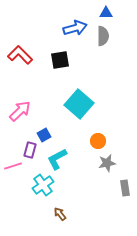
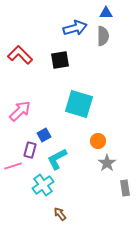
cyan square: rotated 24 degrees counterclockwise
gray star: rotated 24 degrees counterclockwise
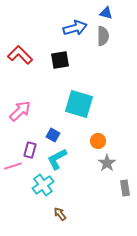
blue triangle: rotated 16 degrees clockwise
blue square: moved 9 px right; rotated 32 degrees counterclockwise
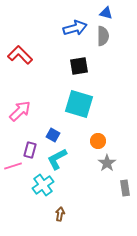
black square: moved 19 px right, 6 px down
brown arrow: rotated 48 degrees clockwise
